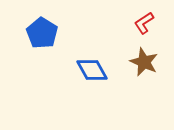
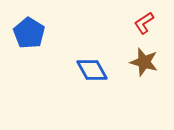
blue pentagon: moved 13 px left
brown star: rotated 8 degrees counterclockwise
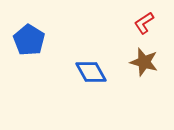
blue pentagon: moved 7 px down
blue diamond: moved 1 px left, 2 px down
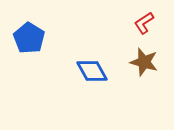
blue pentagon: moved 2 px up
blue diamond: moved 1 px right, 1 px up
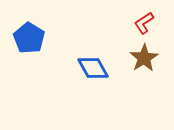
brown star: moved 4 px up; rotated 24 degrees clockwise
blue diamond: moved 1 px right, 3 px up
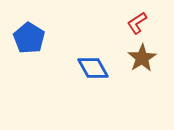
red L-shape: moved 7 px left
brown star: moved 2 px left
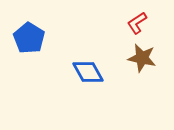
brown star: rotated 28 degrees counterclockwise
blue diamond: moved 5 px left, 4 px down
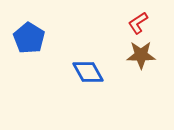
red L-shape: moved 1 px right
brown star: moved 1 px left, 3 px up; rotated 12 degrees counterclockwise
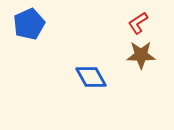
blue pentagon: moved 14 px up; rotated 16 degrees clockwise
blue diamond: moved 3 px right, 5 px down
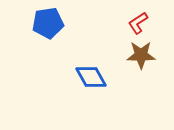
blue pentagon: moved 19 px right, 1 px up; rotated 16 degrees clockwise
